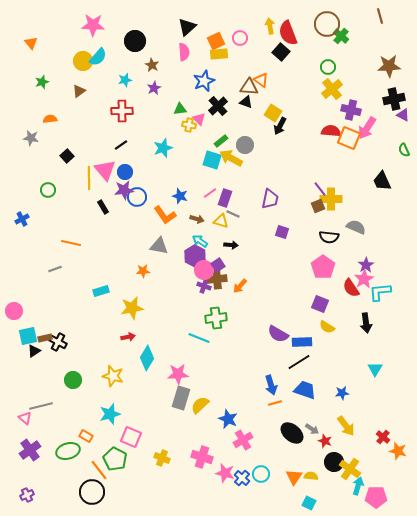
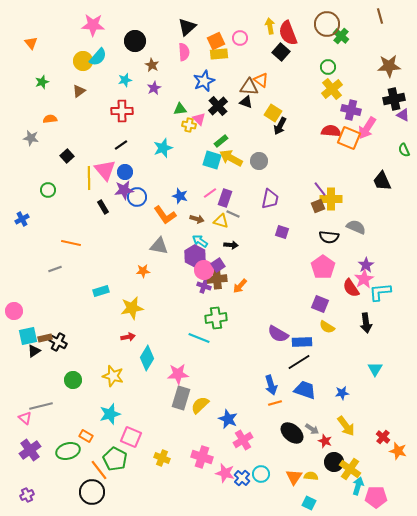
gray circle at (245, 145): moved 14 px right, 16 px down
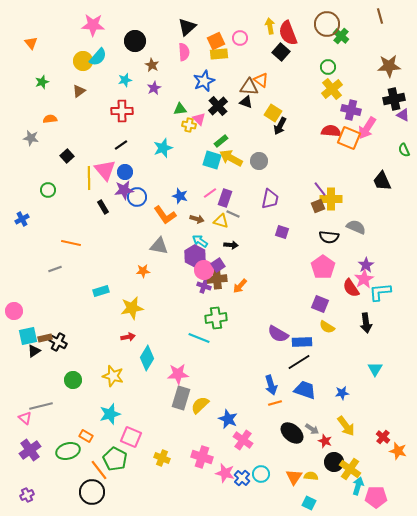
pink cross at (243, 440): rotated 24 degrees counterclockwise
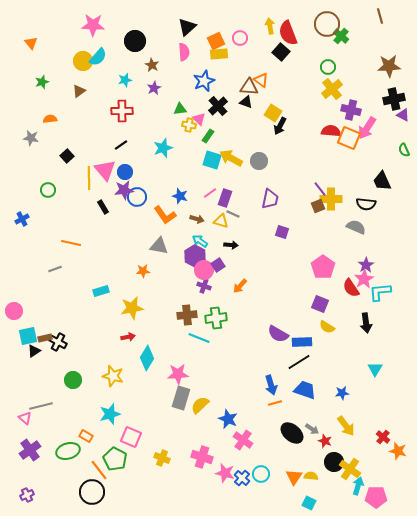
green rectangle at (221, 141): moved 13 px left, 5 px up; rotated 16 degrees counterclockwise
black semicircle at (329, 237): moved 37 px right, 33 px up
brown cross at (217, 279): moved 30 px left, 36 px down
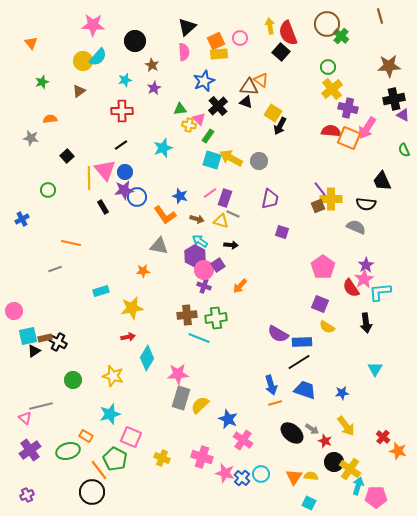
purple cross at (351, 110): moved 3 px left, 2 px up
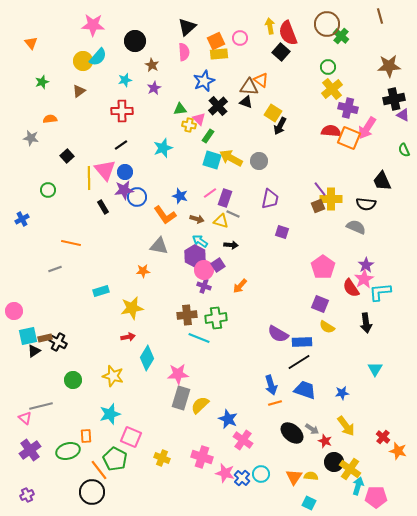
orange rectangle at (86, 436): rotated 56 degrees clockwise
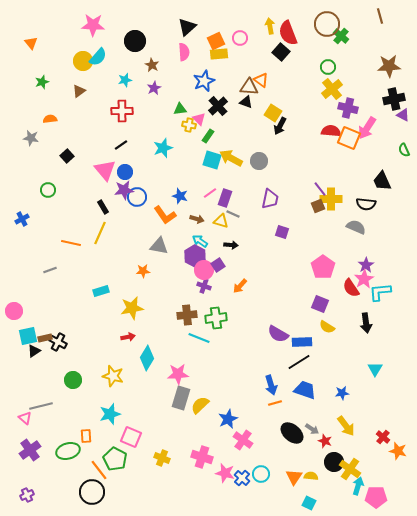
yellow line at (89, 178): moved 11 px right, 55 px down; rotated 25 degrees clockwise
gray line at (55, 269): moved 5 px left, 1 px down
blue star at (228, 419): rotated 24 degrees clockwise
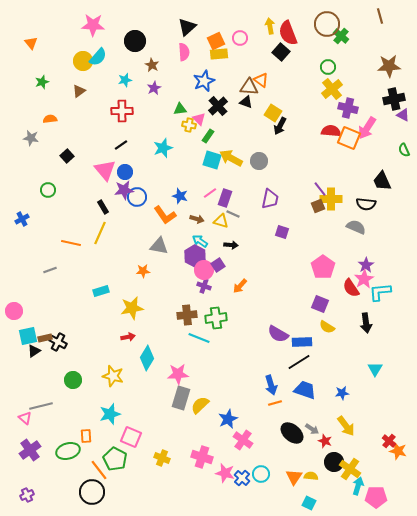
red cross at (383, 437): moved 6 px right, 4 px down
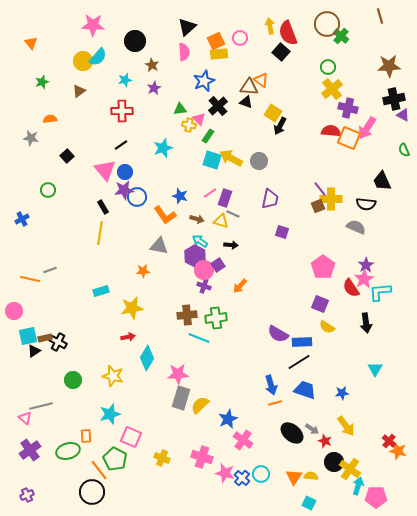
yellow line at (100, 233): rotated 15 degrees counterclockwise
orange line at (71, 243): moved 41 px left, 36 px down
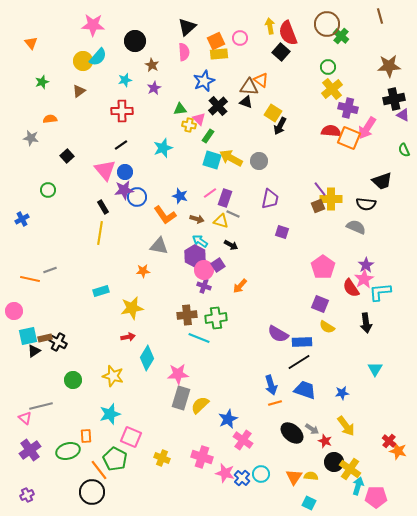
black trapezoid at (382, 181): rotated 85 degrees counterclockwise
black arrow at (231, 245): rotated 24 degrees clockwise
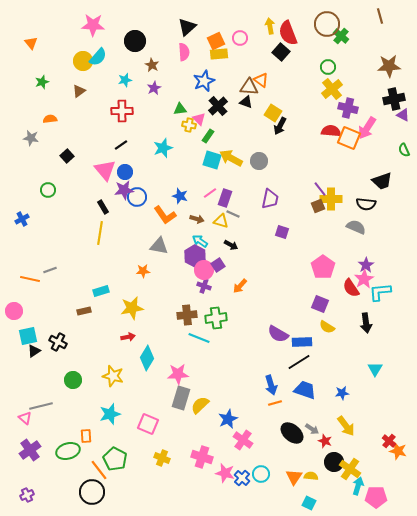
brown rectangle at (45, 338): moved 39 px right, 27 px up
pink square at (131, 437): moved 17 px right, 13 px up
